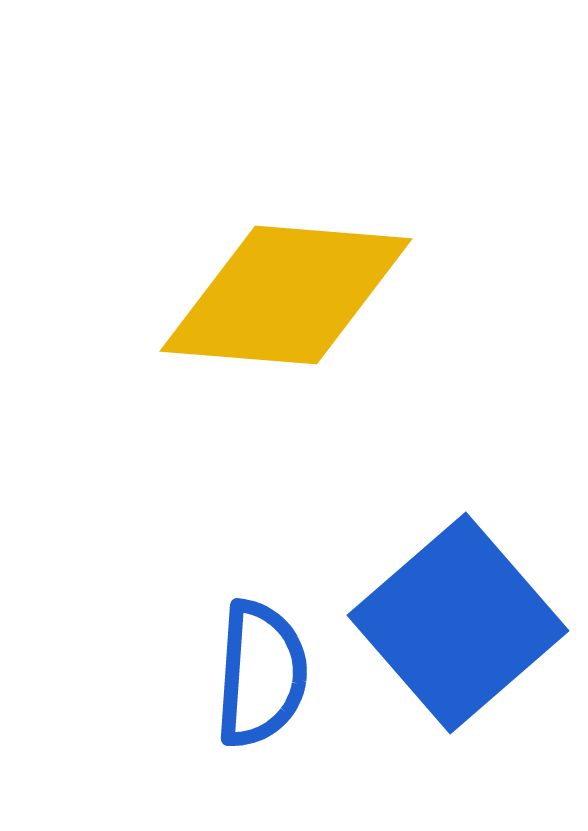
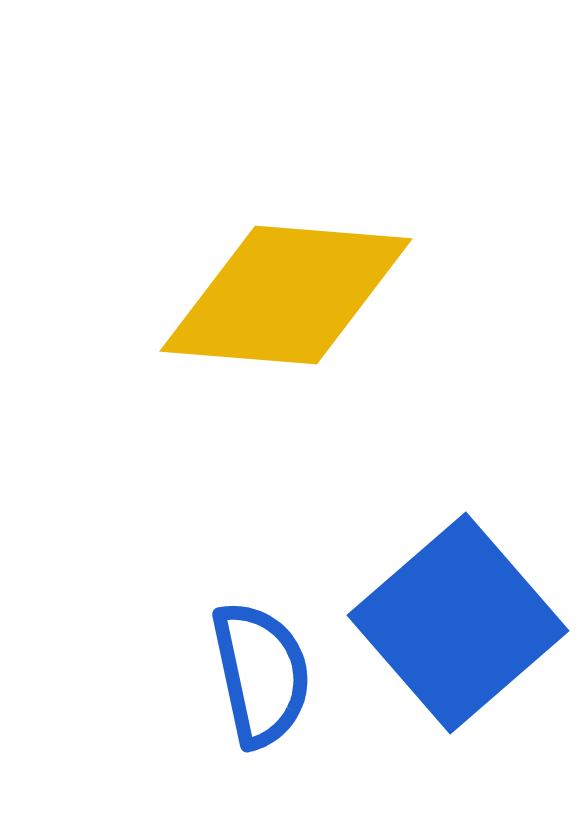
blue semicircle: rotated 16 degrees counterclockwise
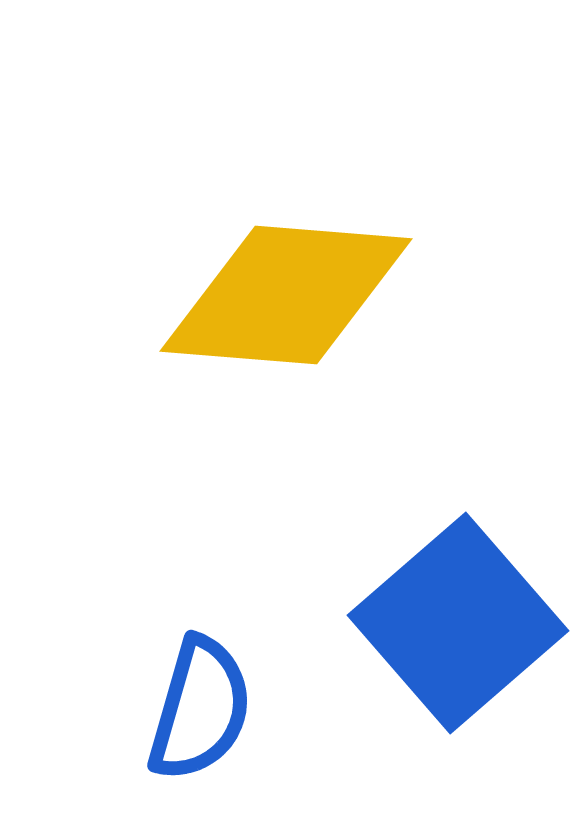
blue semicircle: moved 61 px left, 35 px down; rotated 28 degrees clockwise
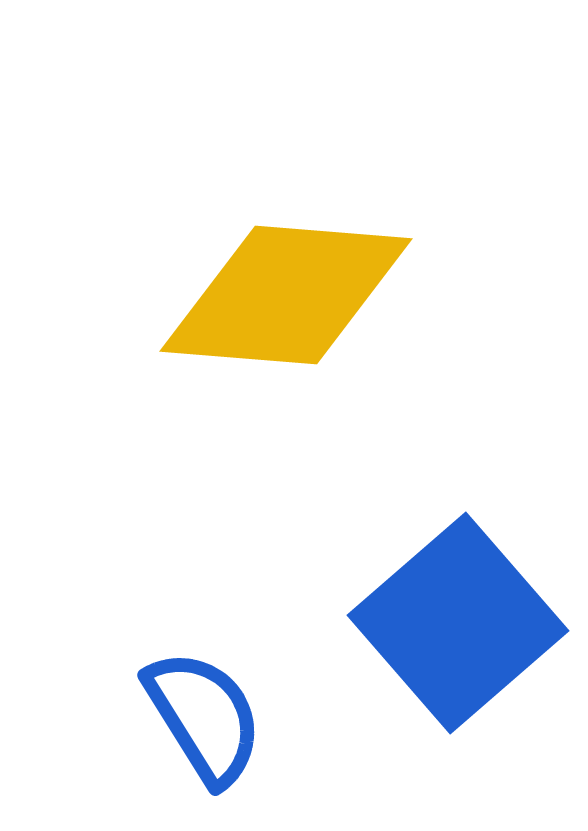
blue semicircle: moved 4 px right, 8 px down; rotated 48 degrees counterclockwise
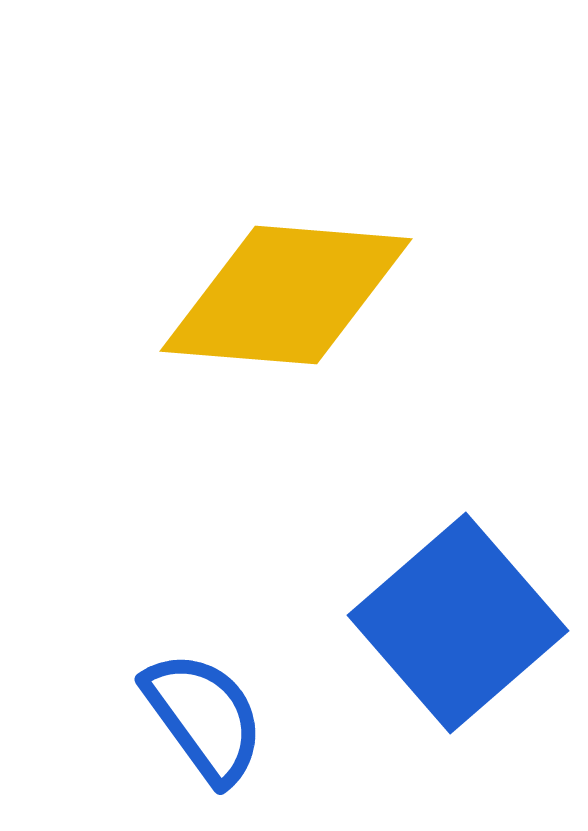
blue semicircle: rotated 4 degrees counterclockwise
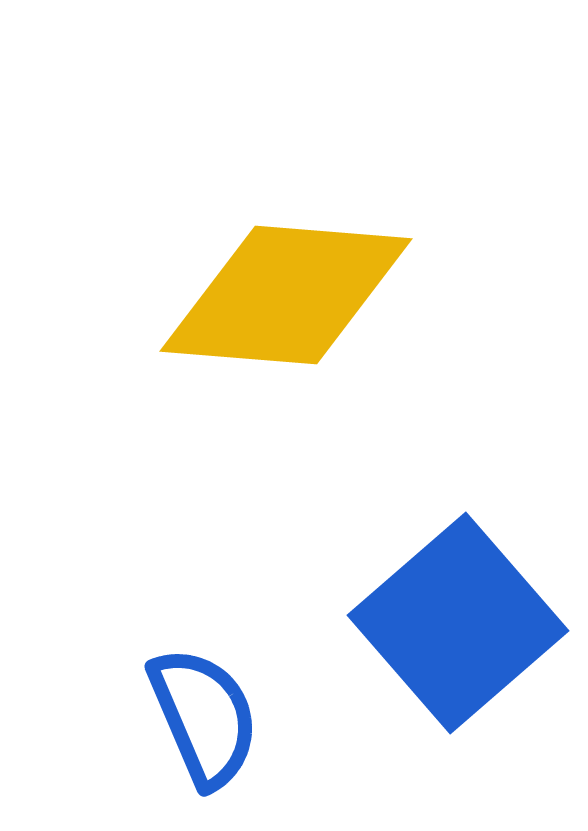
blue semicircle: rotated 13 degrees clockwise
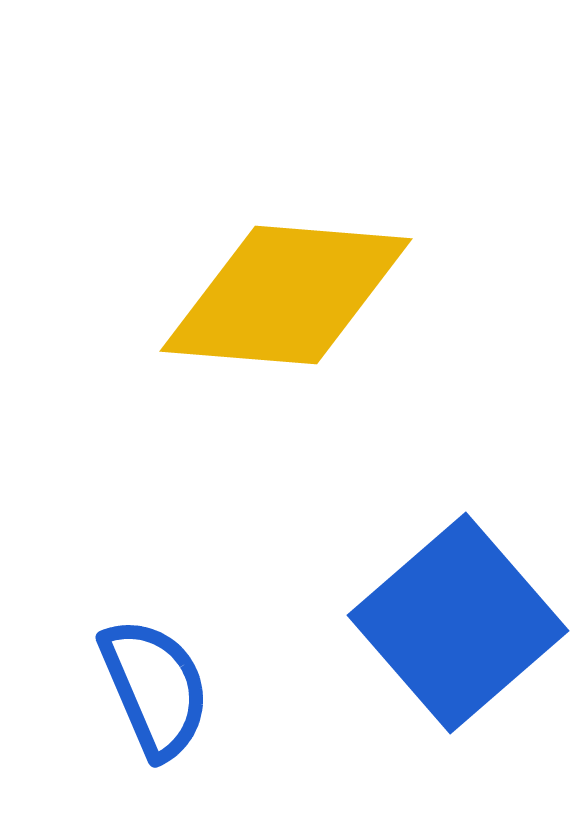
blue semicircle: moved 49 px left, 29 px up
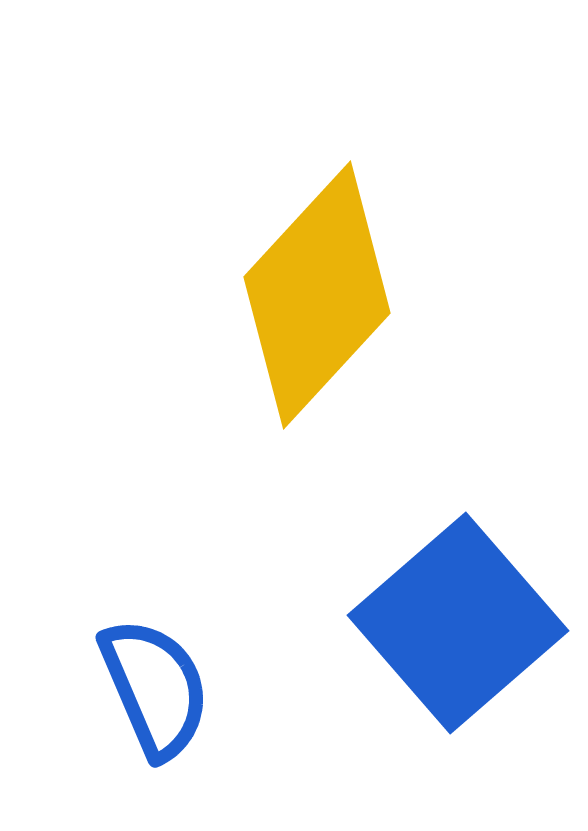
yellow diamond: moved 31 px right; rotated 52 degrees counterclockwise
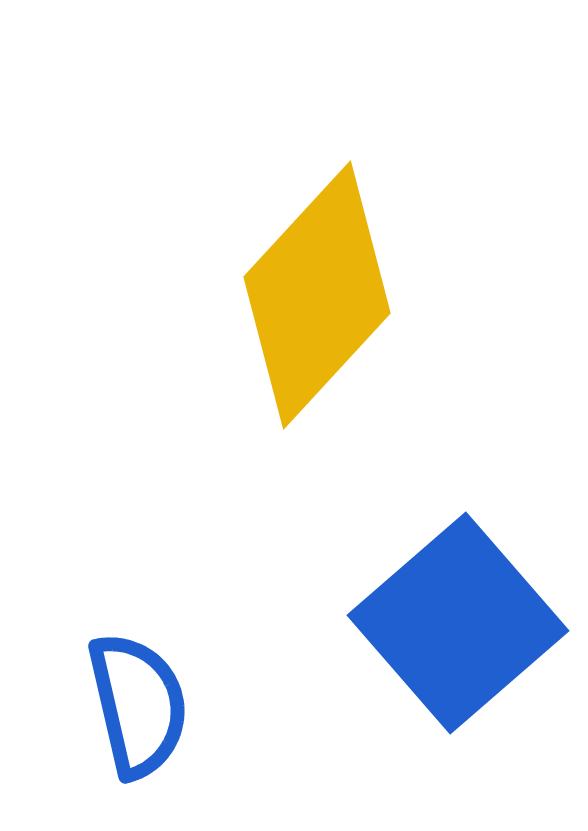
blue semicircle: moved 17 px left, 17 px down; rotated 10 degrees clockwise
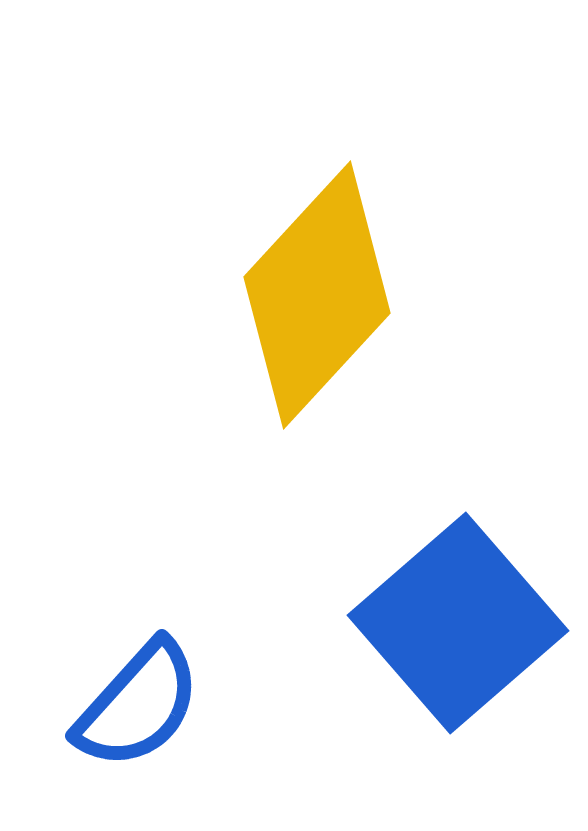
blue semicircle: rotated 55 degrees clockwise
